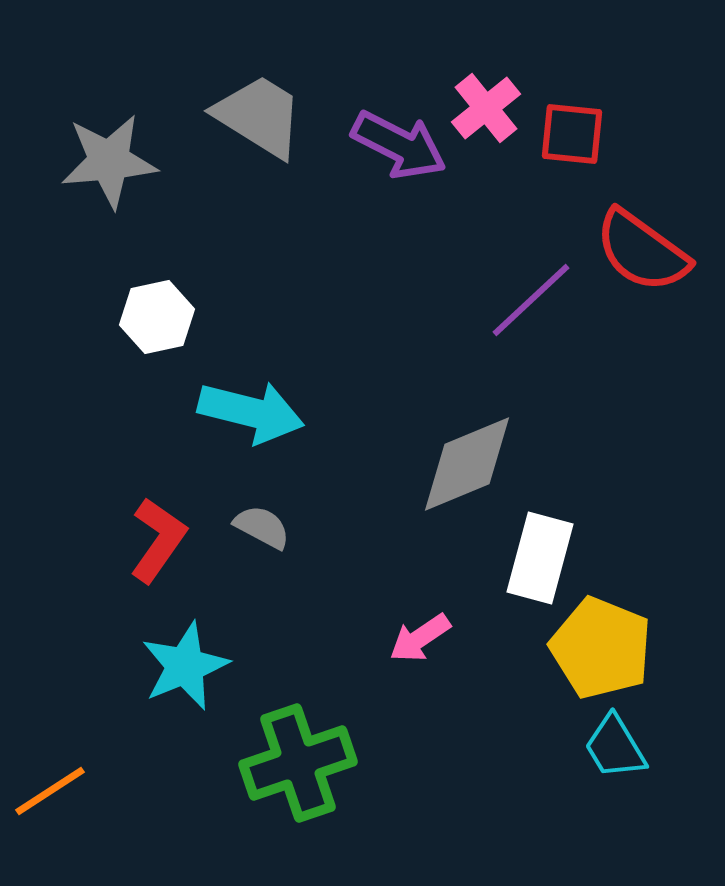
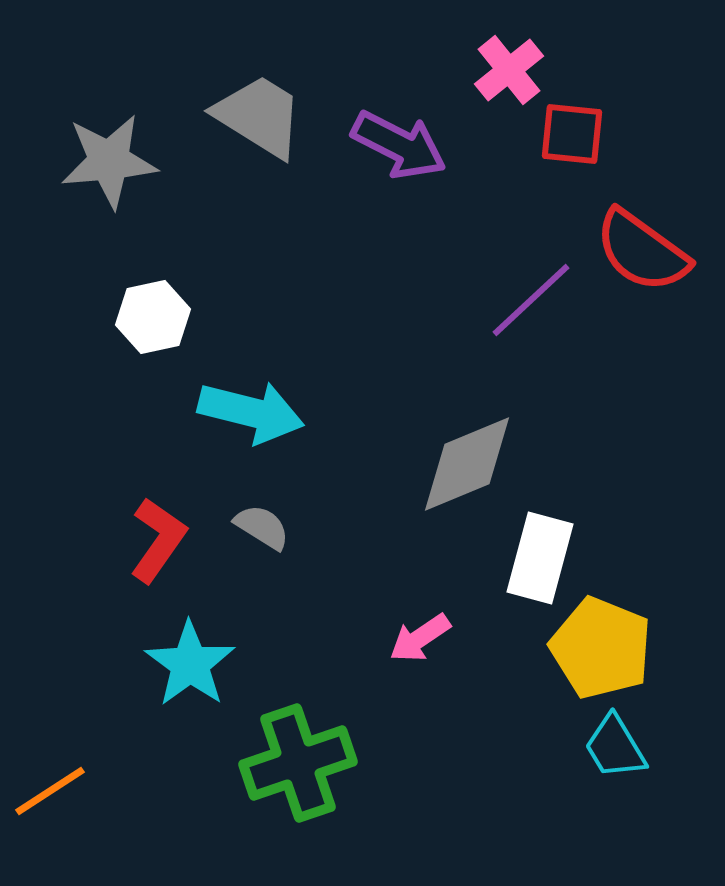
pink cross: moved 23 px right, 38 px up
white hexagon: moved 4 px left
gray semicircle: rotated 4 degrees clockwise
cyan star: moved 5 px right, 2 px up; rotated 14 degrees counterclockwise
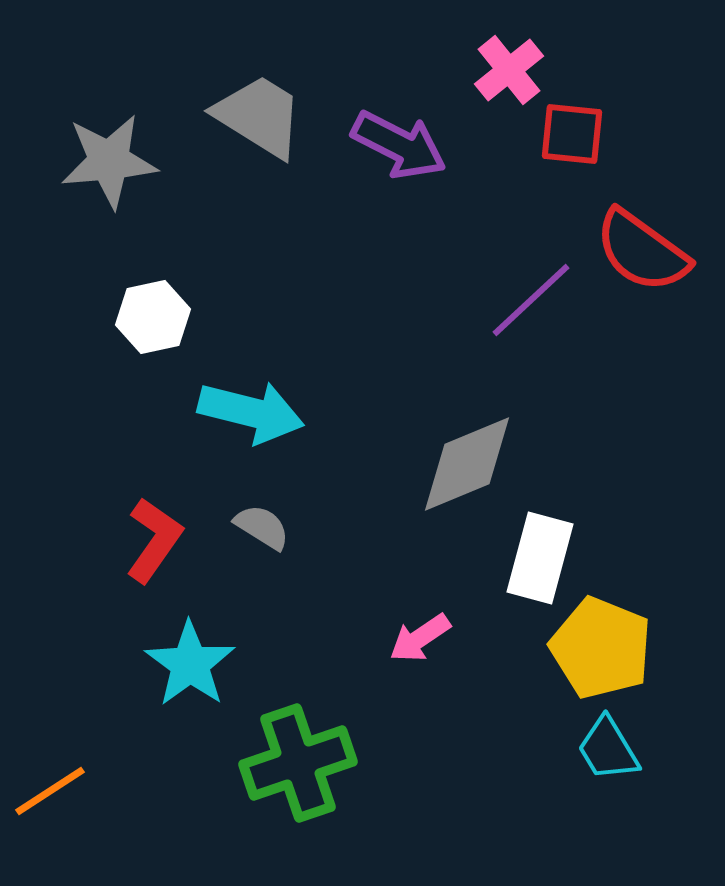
red L-shape: moved 4 px left
cyan trapezoid: moved 7 px left, 2 px down
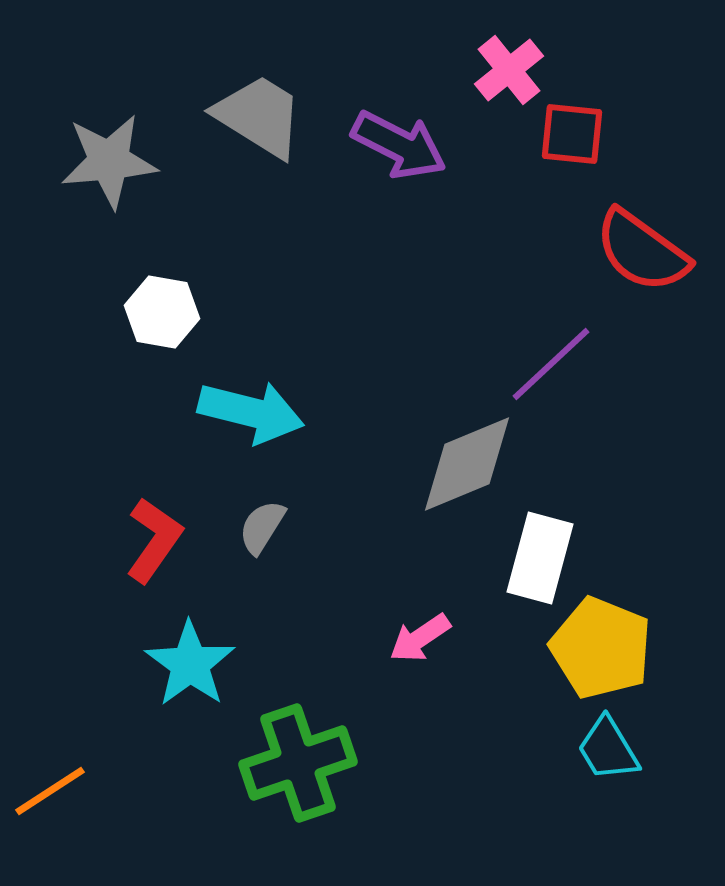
purple line: moved 20 px right, 64 px down
white hexagon: moved 9 px right, 5 px up; rotated 22 degrees clockwise
gray semicircle: rotated 90 degrees counterclockwise
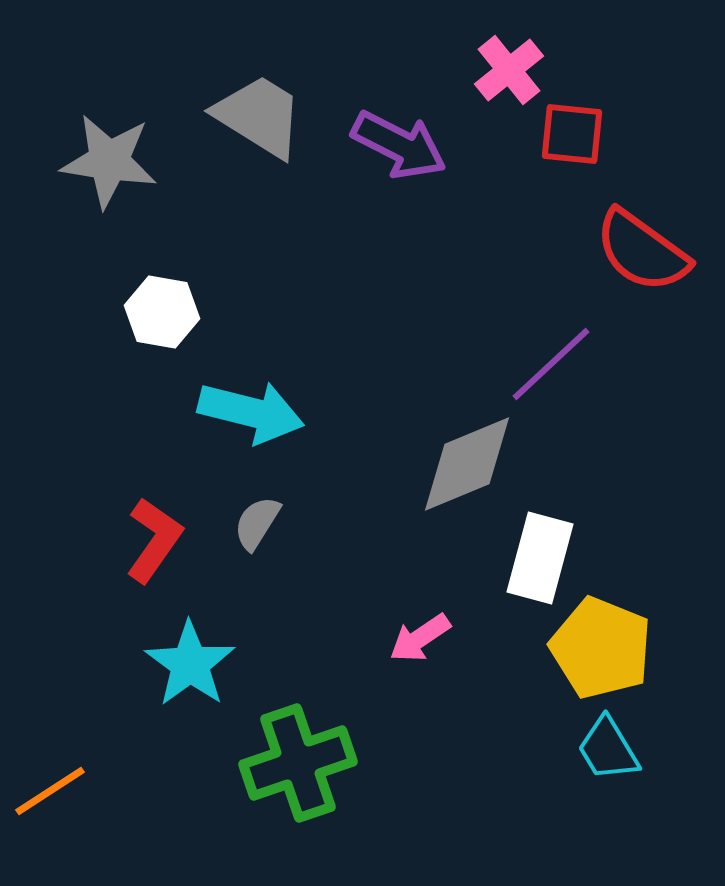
gray star: rotated 14 degrees clockwise
gray semicircle: moved 5 px left, 4 px up
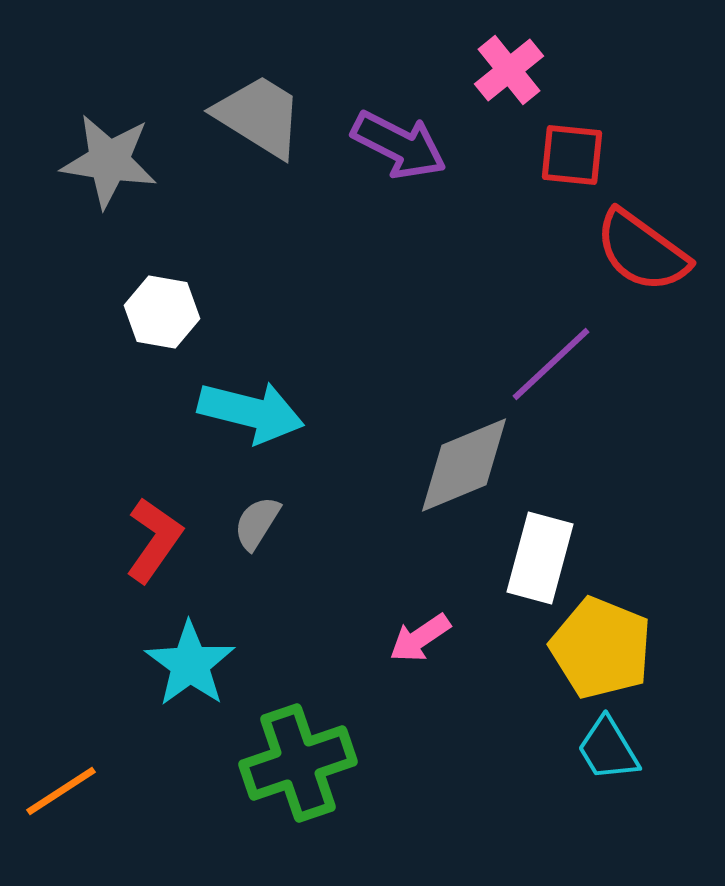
red square: moved 21 px down
gray diamond: moved 3 px left, 1 px down
orange line: moved 11 px right
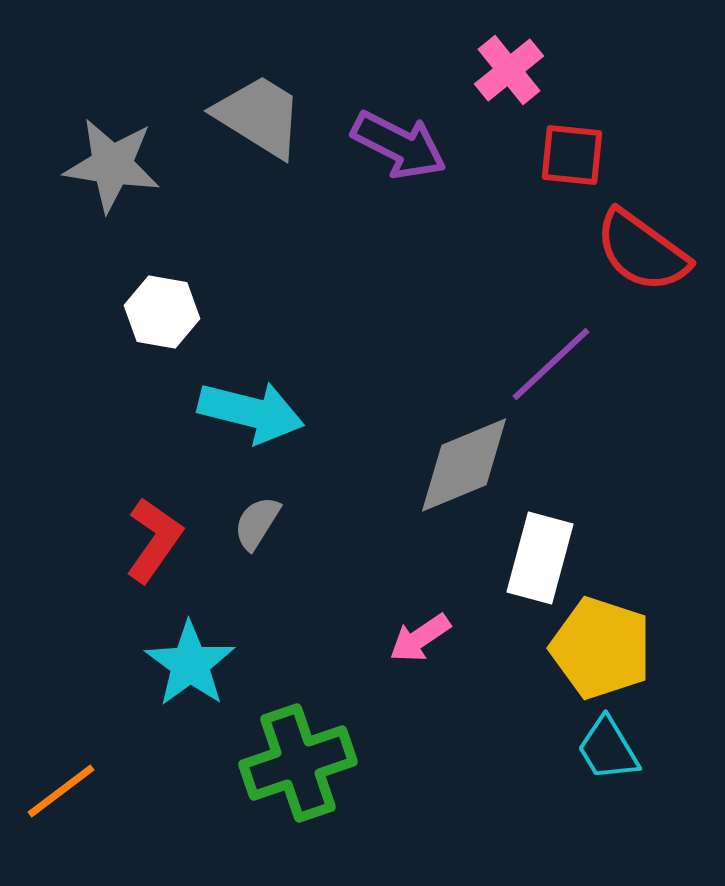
gray star: moved 3 px right, 4 px down
yellow pentagon: rotated 4 degrees counterclockwise
orange line: rotated 4 degrees counterclockwise
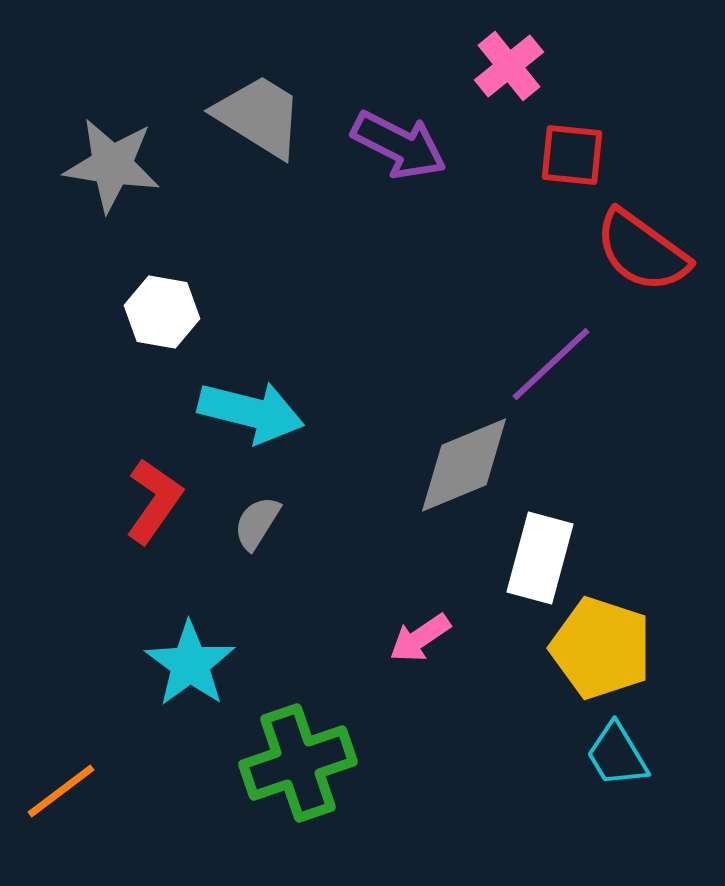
pink cross: moved 4 px up
red L-shape: moved 39 px up
cyan trapezoid: moved 9 px right, 6 px down
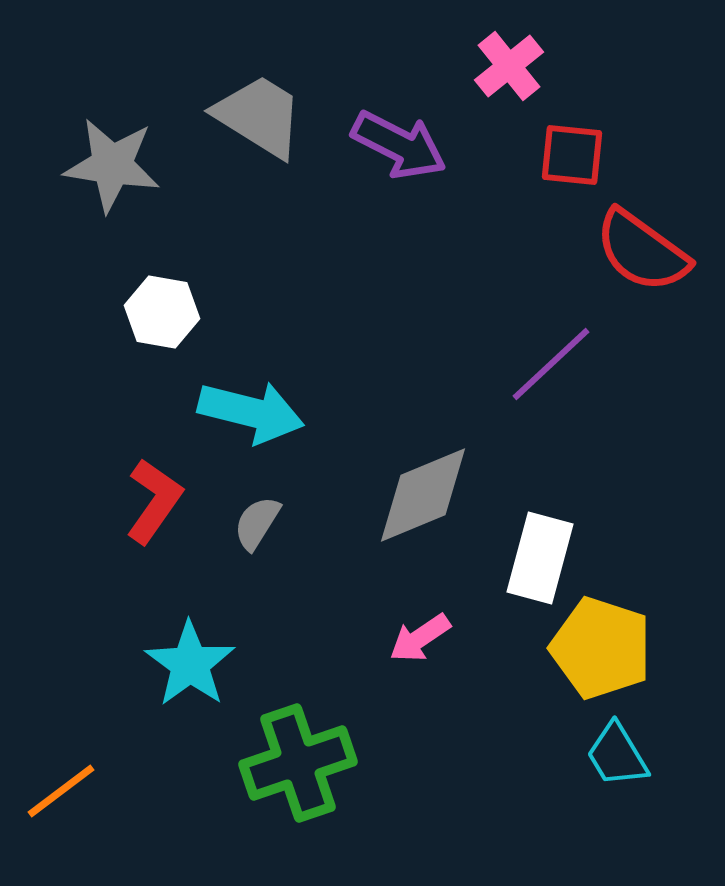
gray diamond: moved 41 px left, 30 px down
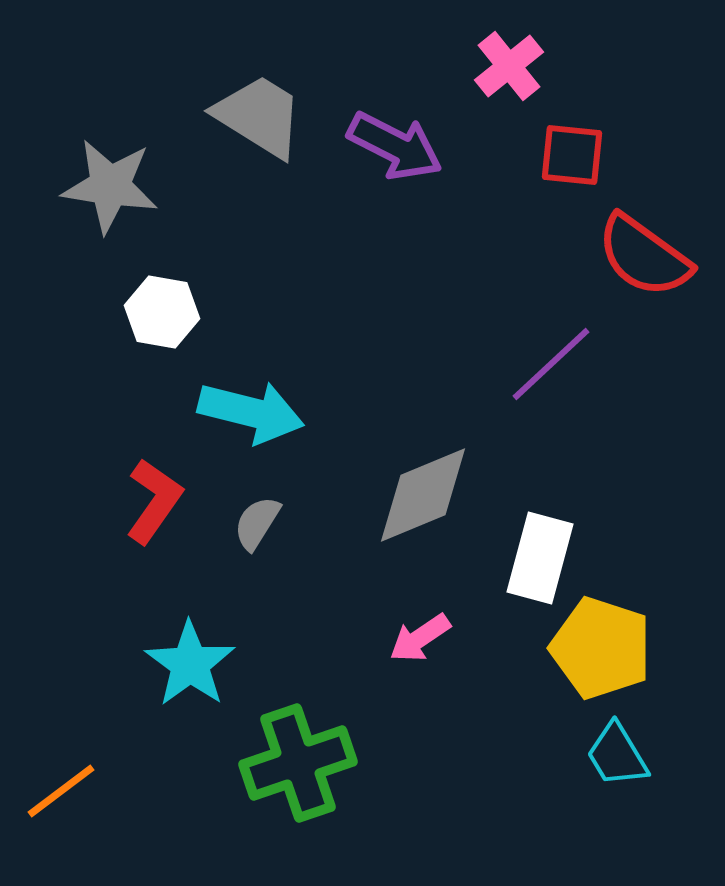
purple arrow: moved 4 px left, 1 px down
gray star: moved 2 px left, 21 px down
red semicircle: moved 2 px right, 5 px down
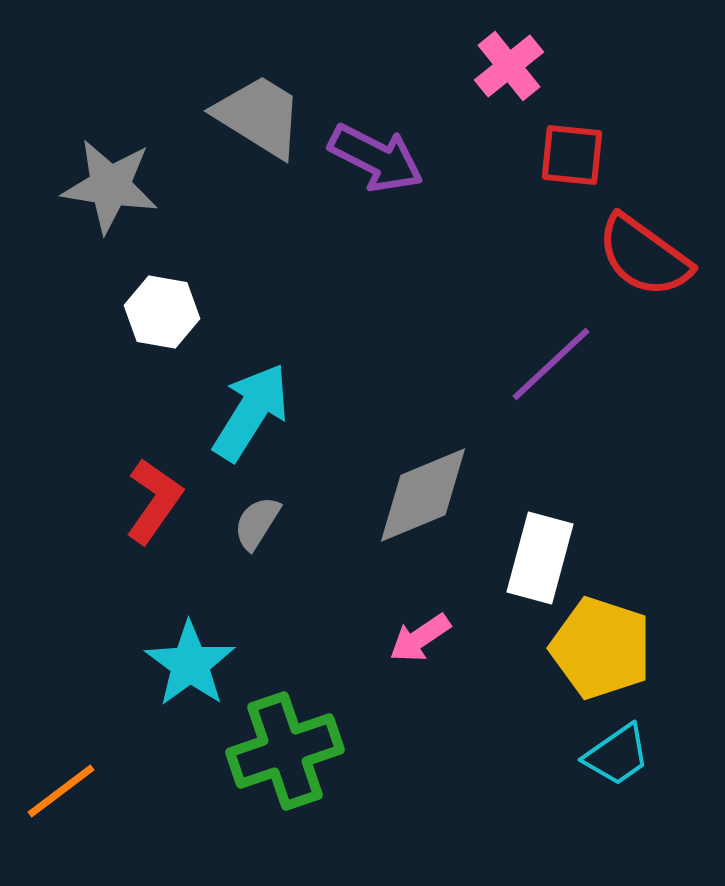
purple arrow: moved 19 px left, 12 px down
cyan arrow: rotated 72 degrees counterclockwise
cyan trapezoid: rotated 94 degrees counterclockwise
green cross: moved 13 px left, 12 px up
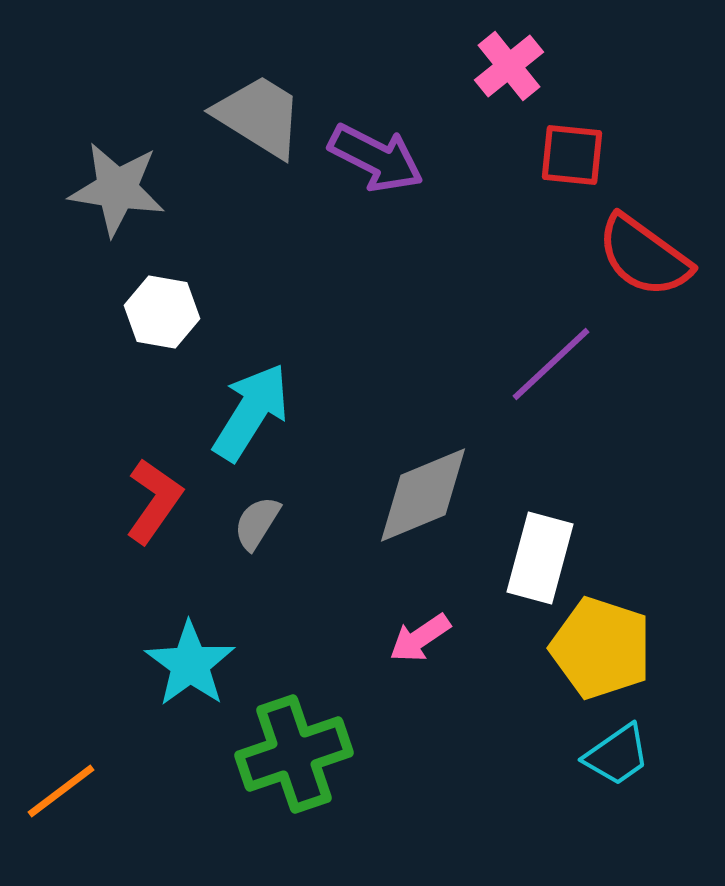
gray star: moved 7 px right, 3 px down
green cross: moved 9 px right, 3 px down
